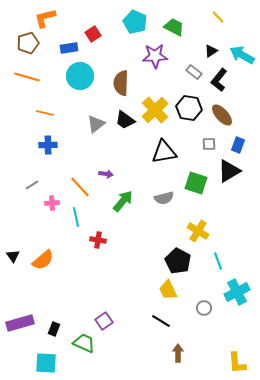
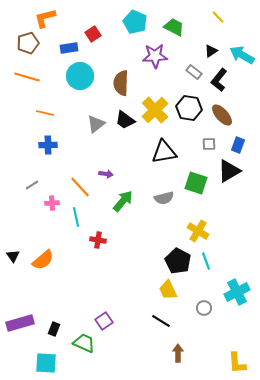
cyan line at (218, 261): moved 12 px left
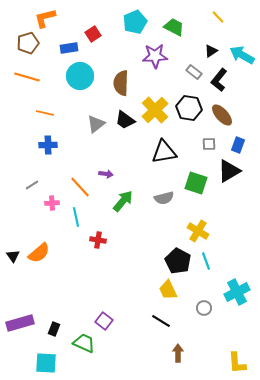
cyan pentagon at (135, 22): rotated 25 degrees clockwise
orange semicircle at (43, 260): moved 4 px left, 7 px up
purple square at (104, 321): rotated 18 degrees counterclockwise
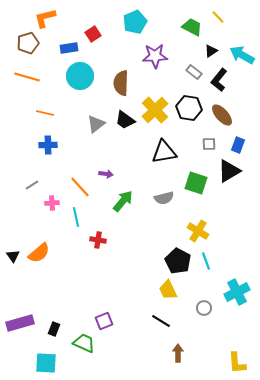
green trapezoid at (174, 27): moved 18 px right
purple square at (104, 321): rotated 30 degrees clockwise
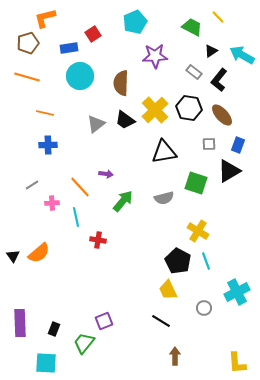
purple rectangle at (20, 323): rotated 76 degrees counterclockwise
green trapezoid at (84, 343): rotated 75 degrees counterclockwise
brown arrow at (178, 353): moved 3 px left, 3 px down
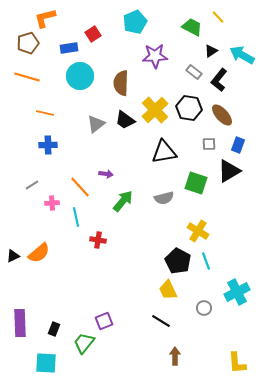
black triangle at (13, 256): rotated 40 degrees clockwise
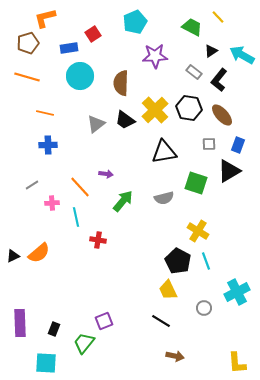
brown arrow at (175, 356): rotated 102 degrees clockwise
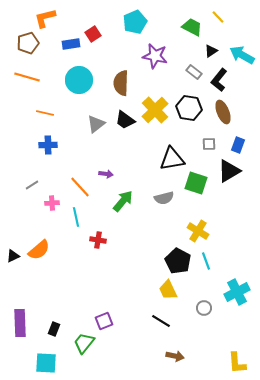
blue rectangle at (69, 48): moved 2 px right, 4 px up
purple star at (155, 56): rotated 15 degrees clockwise
cyan circle at (80, 76): moved 1 px left, 4 px down
brown ellipse at (222, 115): moved 1 px right, 3 px up; rotated 20 degrees clockwise
black triangle at (164, 152): moved 8 px right, 7 px down
orange semicircle at (39, 253): moved 3 px up
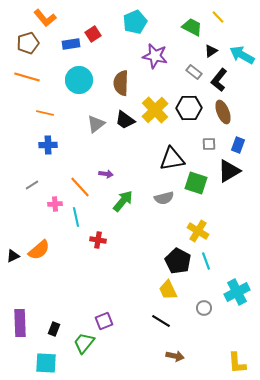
orange L-shape at (45, 18): rotated 115 degrees counterclockwise
black hexagon at (189, 108): rotated 10 degrees counterclockwise
pink cross at (52, 203): moved 3 px right, 1 px down
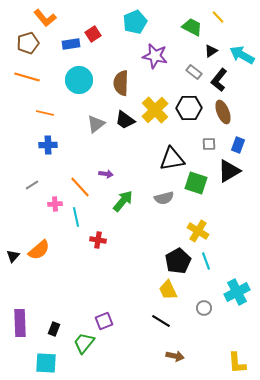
black triangle at (13, 256): rotated 24 degrees counterclockwise
black pentagon at (178, 261): rotated 15 degrees clockwise
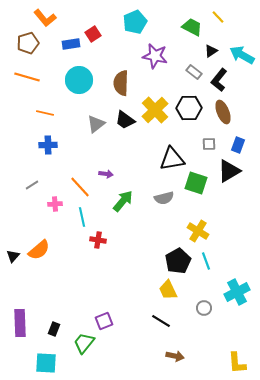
cyan line at (76, 217): moved 6 px right
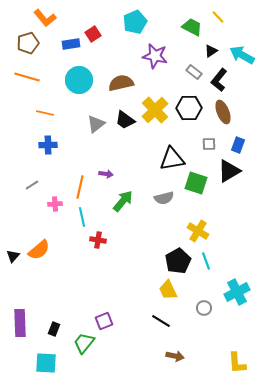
brown semicircle at (121, 83): rotated 75 degrees clockwise
orange line at (80, 187): rotated 55 degrees clockwise
